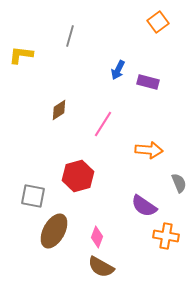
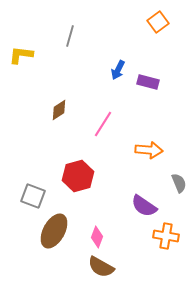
gray square: rotated 10 degrees clockwise
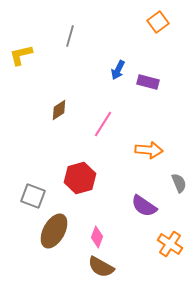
yellow L-shape: rotated 20 degrees counterclockwise
red hexagon: moved 2 px right, 2 px down
orange cross: moved 4 px right, 8 px down; rotated 25 degrees clockwise
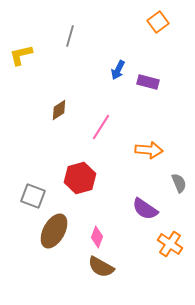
pink line: moved 2 px left, 3 px down
purple semicircle: moved 1 px right, 3 px down
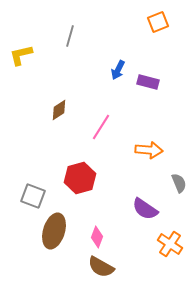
orange square: rotated 15 degrees clockwise
brown ellipse: rotated 12 degrees counterclockwise
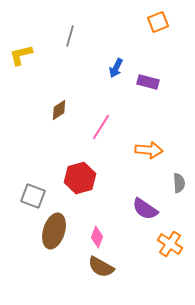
blue arrow: moved 2 px left, 2 px up
gray semicircle: rotated 18 degrees clockwise
